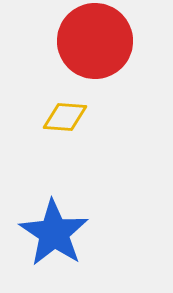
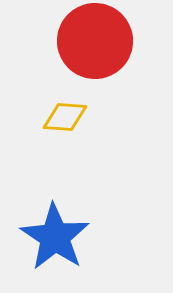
blue star: moved 1 px right, 4 px down
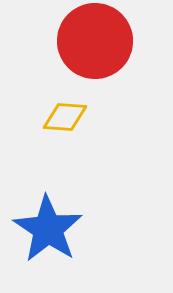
blue star: moved 7 px left, 8 px up
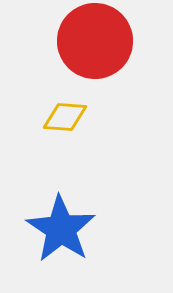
blue star: moved 13 px right
